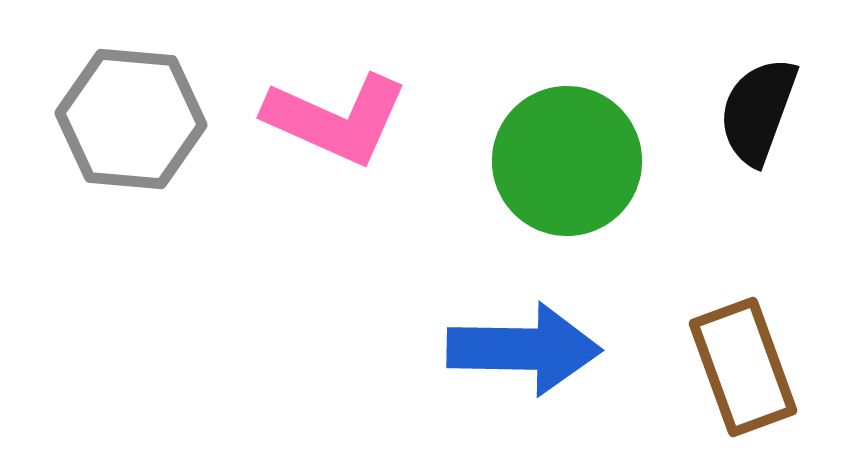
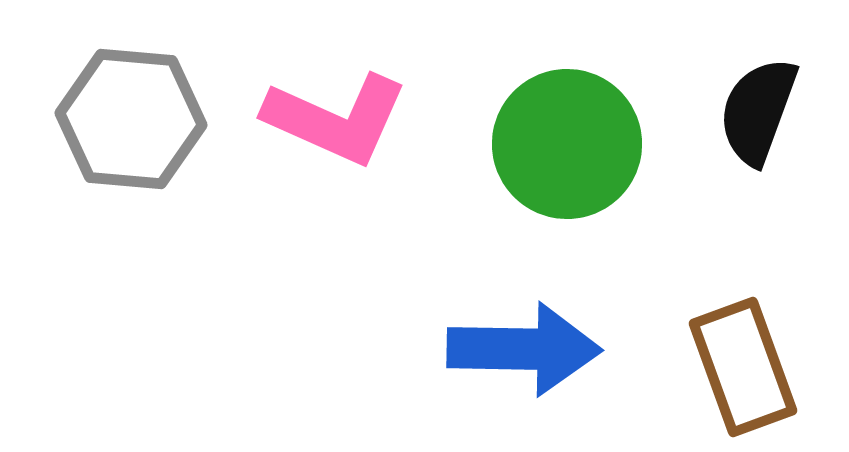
green circle: moved 17 px up
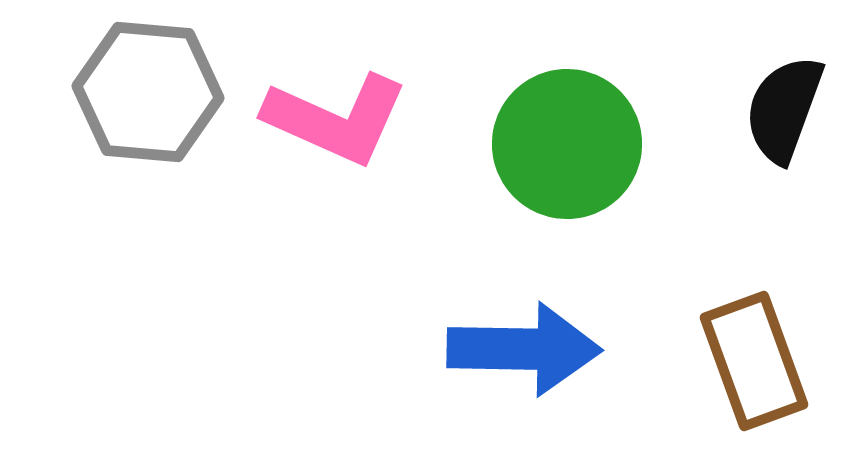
black semicircle: moved 26 px right, 2 px up
gray hexagon: moved 17 px right, 27 px up
brown rectangle: moved 11 px right, 6 px up
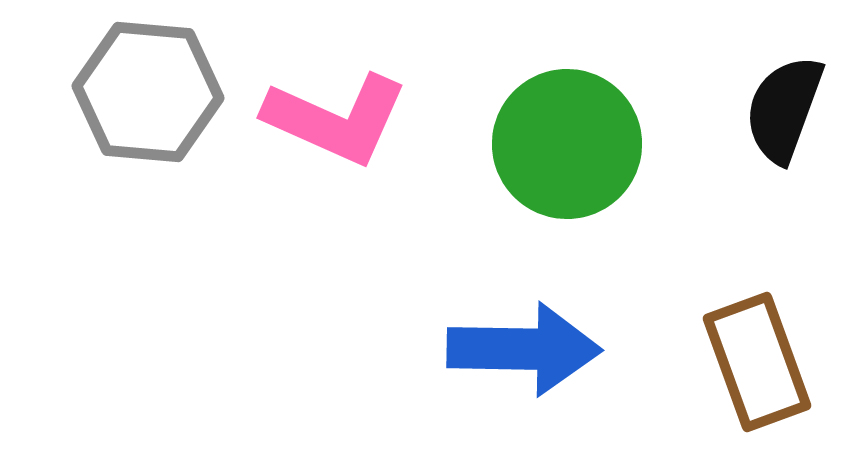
brown rectangle: moved 3 px right, 1 px down
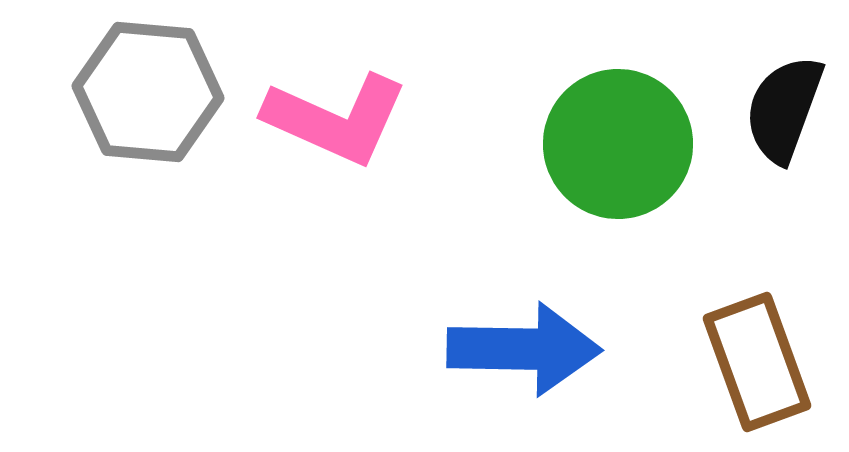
green circle: moved 51 px right
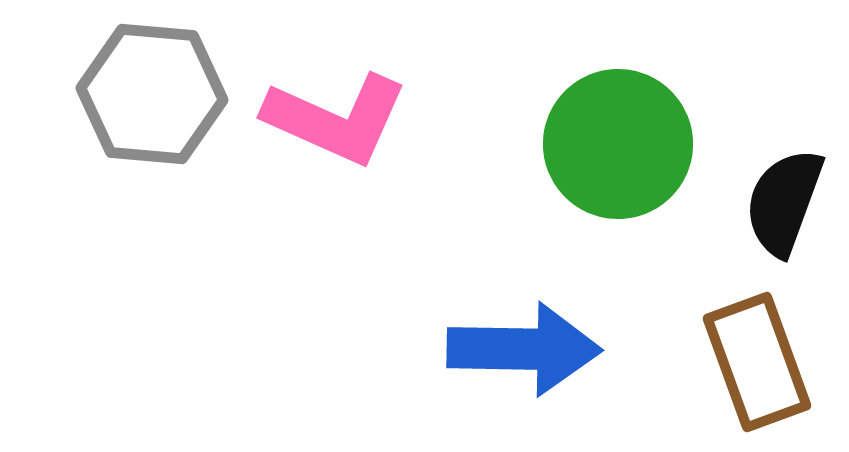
gray hexagon: moved 4 px right, 2 px down
black semicircle: moved 93 px down
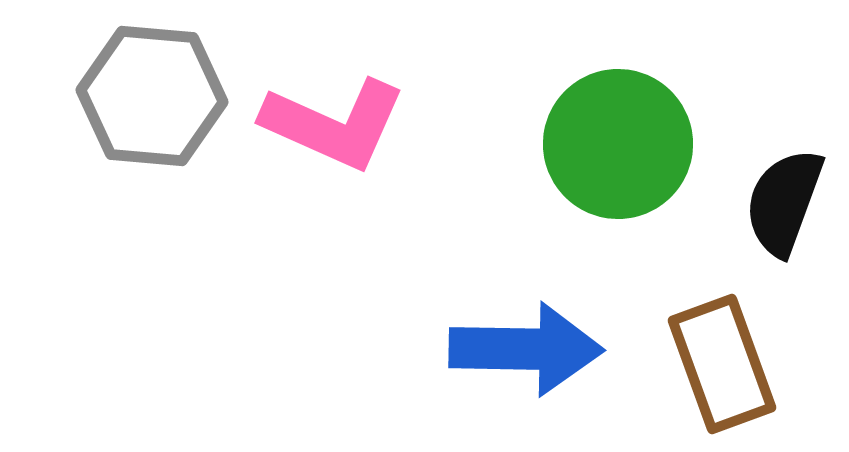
gray hexagon: moved 2 px down
pink L-shape: moved 2 px left, 5 px down
blue arrow: moved 2 px right
brown rectangle: moved 35 px left, 2 px down
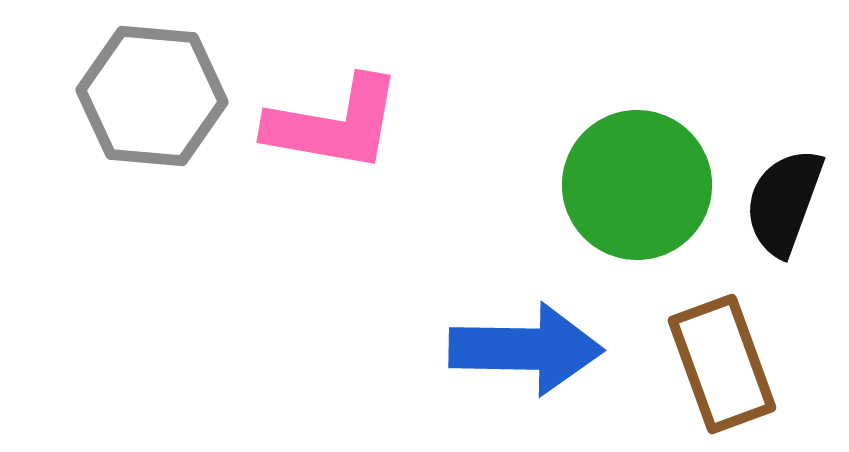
pink L-shape: rotated 14 degrees counterclockwise
green circle: moved 19 px right, 41 px down
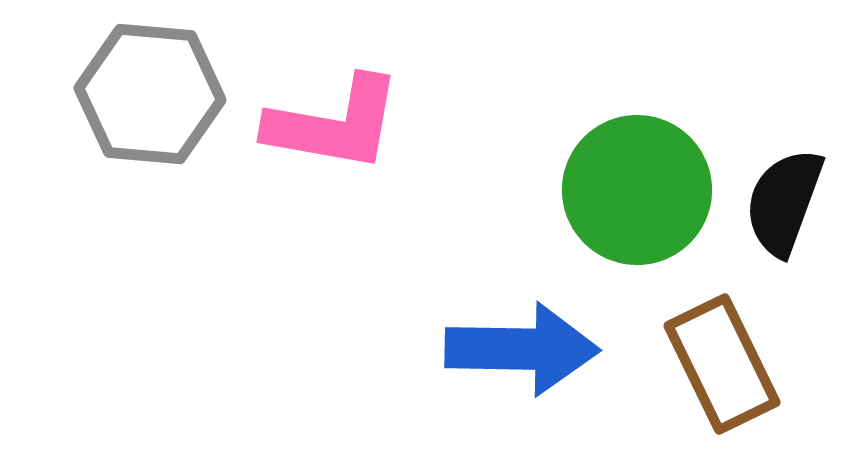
gray hexagon: moved 2 px left, 2 px up
green circle: moved 5 px down
blue arrow: moved 4 px left
brown rectangle: rotated 6 degrees counterclockwise
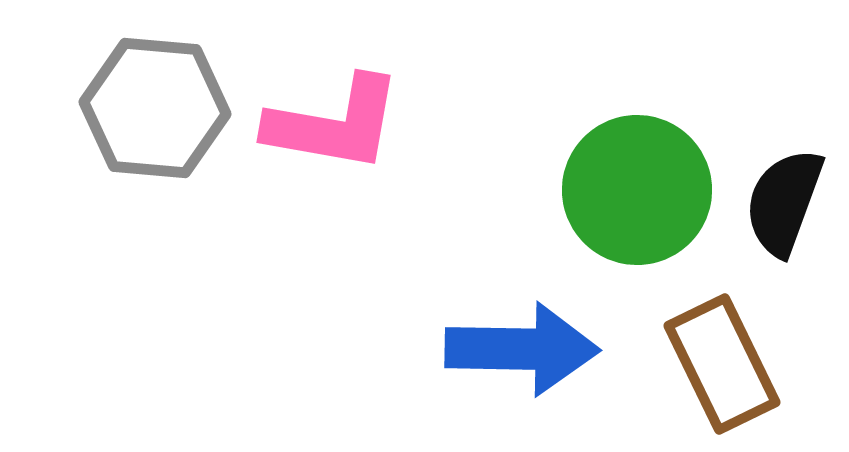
gray hexagon: moved 5 px right, 14 px down
